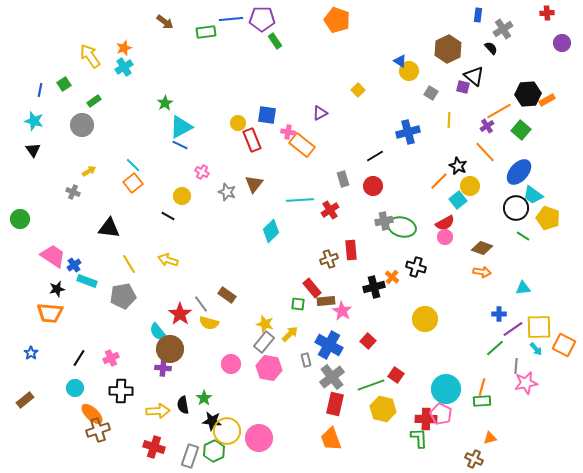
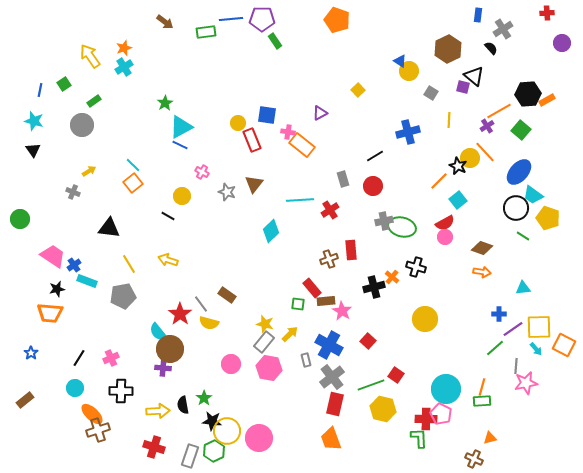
yellow circle at (470, 186): moved 28 px up
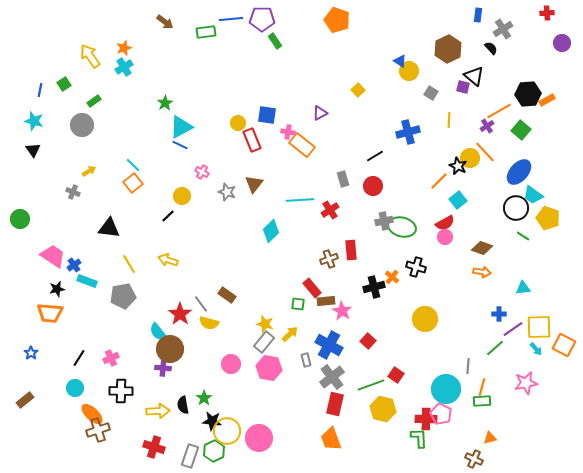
black line at (168, 216): rotated 72 degrees counterclockwise
gray line at (516, 366): moved 48 px left
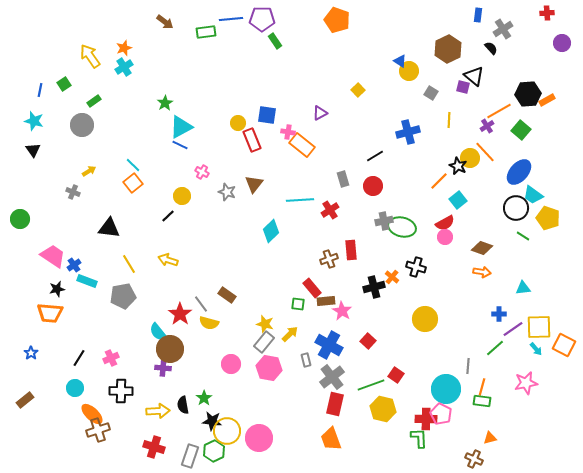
green rectangle at (482, 401): rotated 12 degrees clockwise
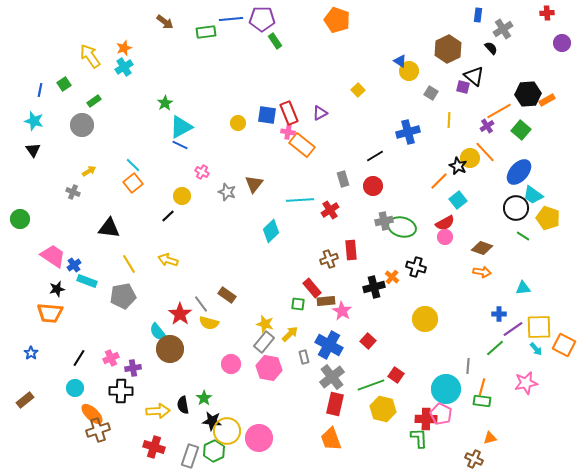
red rectangle at (252, 140): moved 37 px right, 27 px up
gray rectangle at (306, 360): moved 2 px left, 3 px up
purple cross at (163, 368): moved 30 px left; rotated 14 degrees counterclockwise
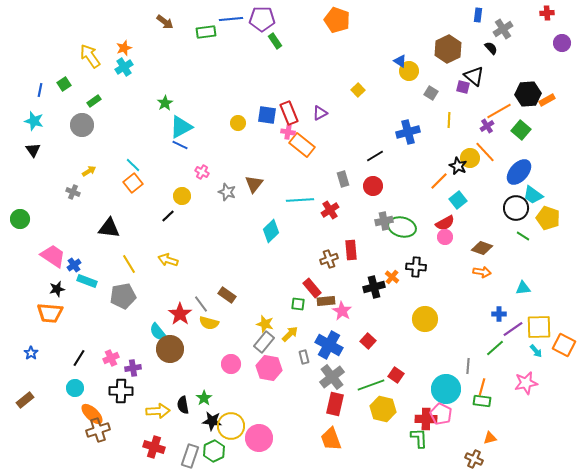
black cross at (416, 267): rotated 12 degrees counterclockwise
cyan arrow at (536, 349): moved 2 px down
yellow circle at (227, 431): moved 4 px right, 5 px up
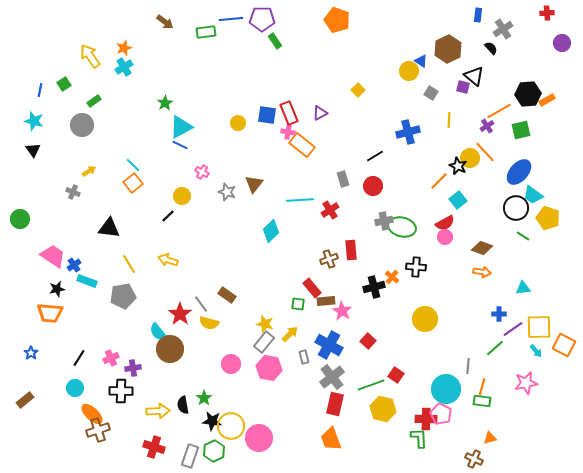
blue triangle at (400, 61): moved 21 px right
green square at (521, 130): rotated 36 degrees clockwise
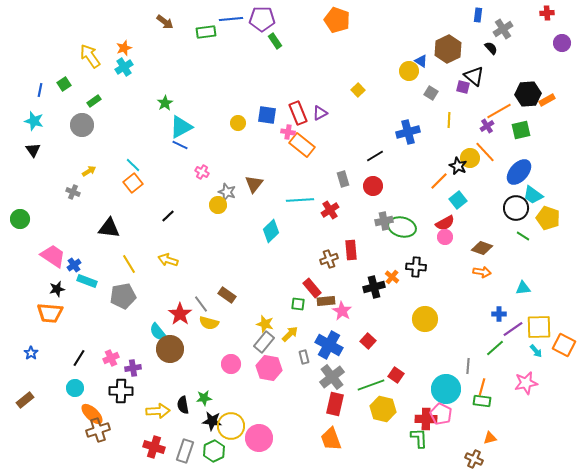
red rectangle at (289, 113): moved 9 px right
yellow circle at (182, 196): moved 36 px right, 9 px down
green star at (204, 398): rotated 28 degrees clockwise
gray rectangle at (190, 456): moved 5 px left, 5 px up
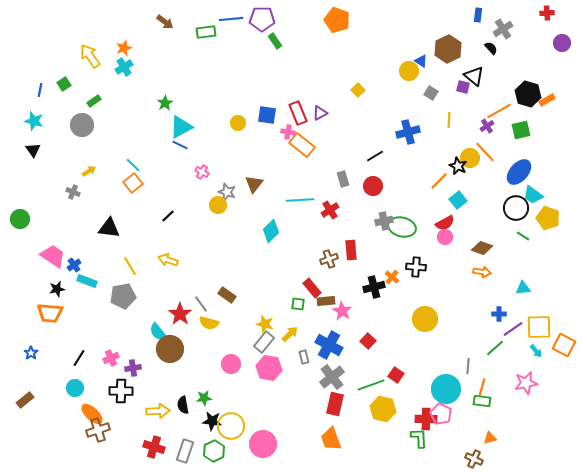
black hexagon at (528, 94): rotated 20 degrees clockwise
yellow line at (129, 264): moved 1 px right, 2 px down
pink circle at (259, 438): moved 4 px right, 6 px down
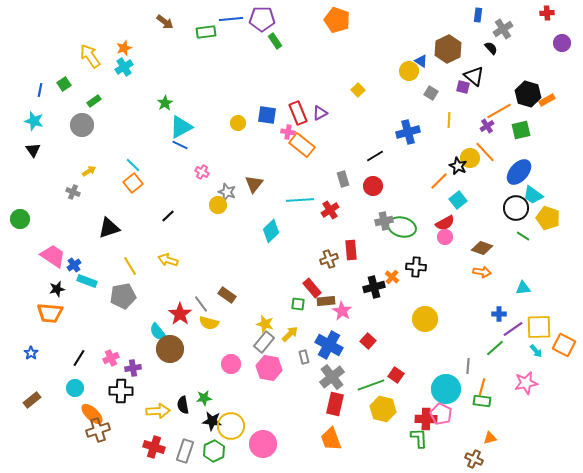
black triangle at (109, 228): rotated 25 degrees counterclockwise
brown rectangle at (25, 400): moved 7 px right
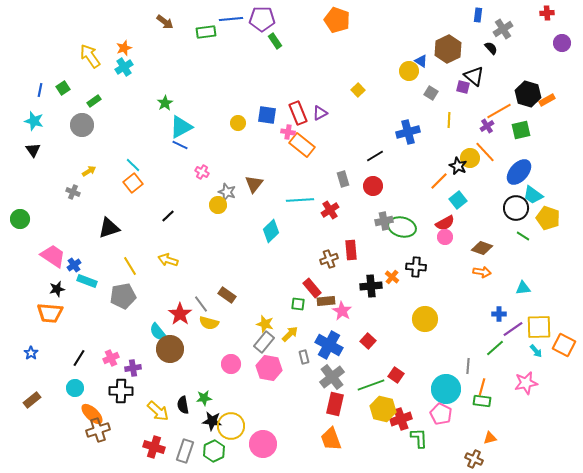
green square at (64, 84): moved 1 px left, 4 px down
black cross at (374, 287): moved 3 px left, 1 px up; rotated 10 degrees clockwise
yellow arrow at (158, 411): rotated 45 degrees clockwise
red cross at (426, 419): moved 25 px left; rotated 20 degrees counterclockwise
